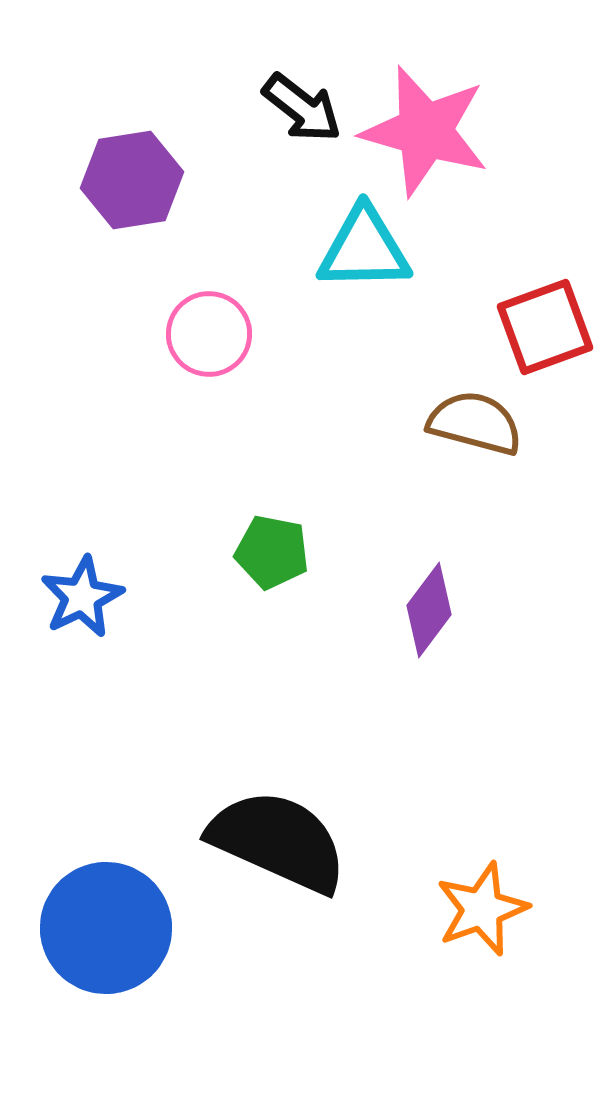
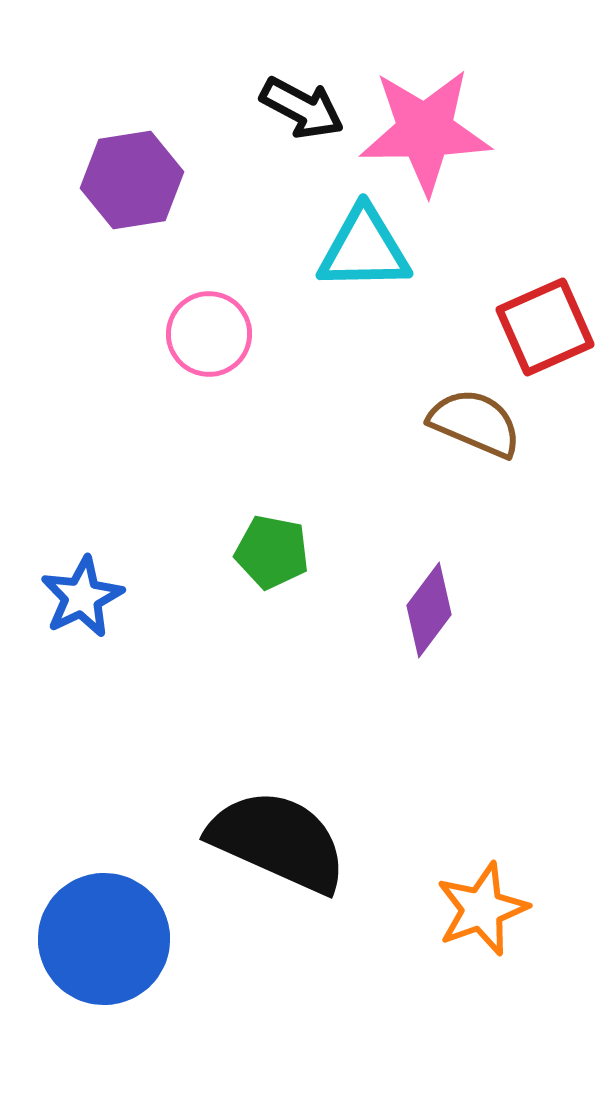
black arrow: rotated 10 degrees counterclockwise
pink star: rotated 17 degrees counterclockwise
red square: rotated 4 degrees counterclockwise
brown semicircle: rotated 8 degrees clockwise
blue circle: moved 2 px left, 11 px down
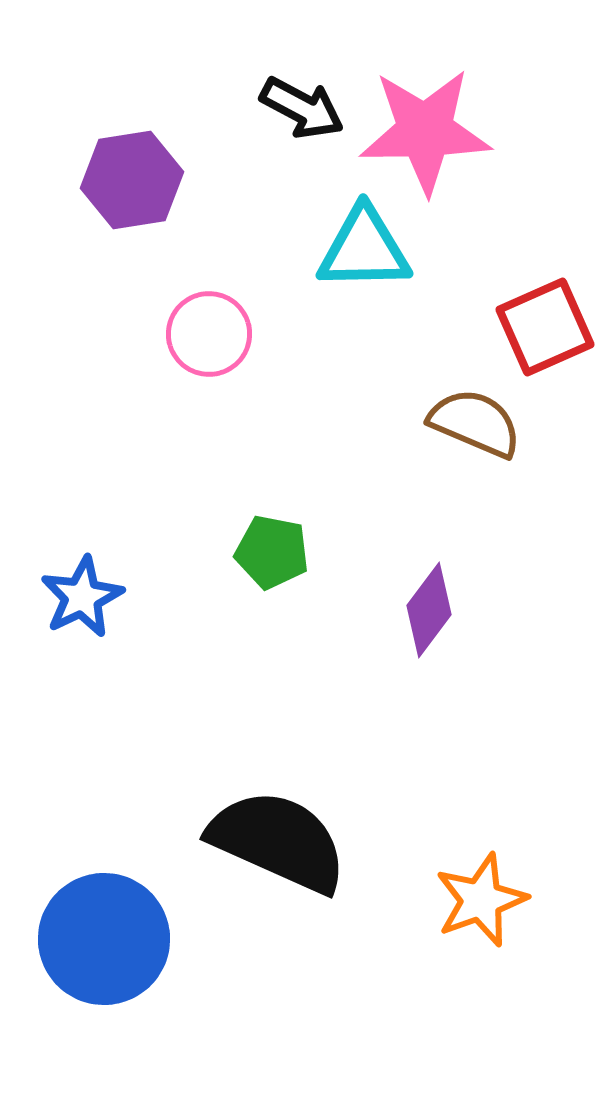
orange star: moved 1 px left, 9 px up
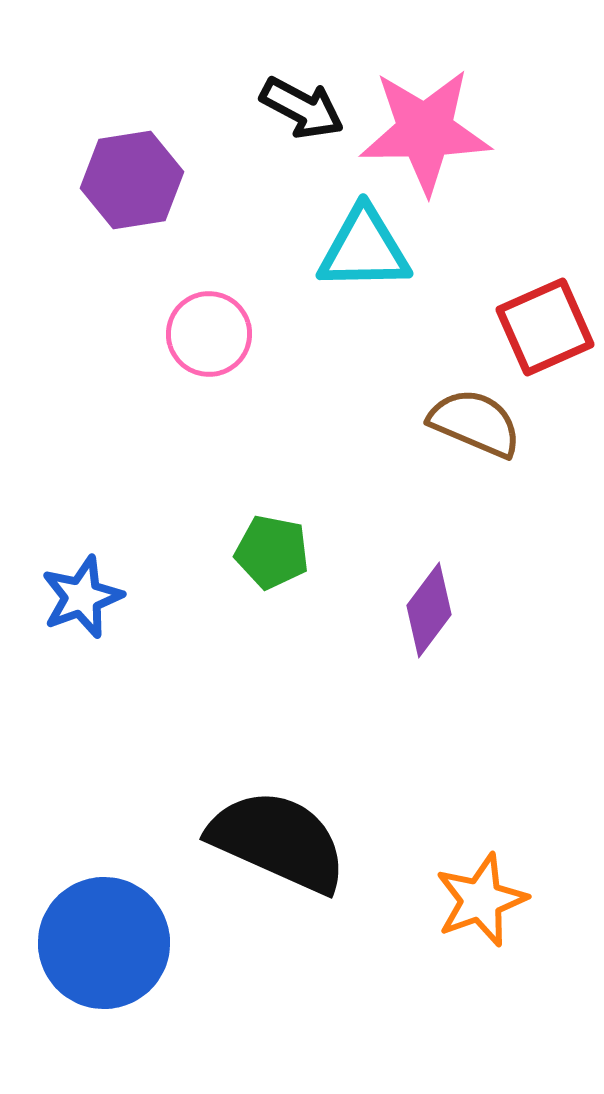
blue star: rotated 6 degrees clockwise
blue circle: moved 4 px down
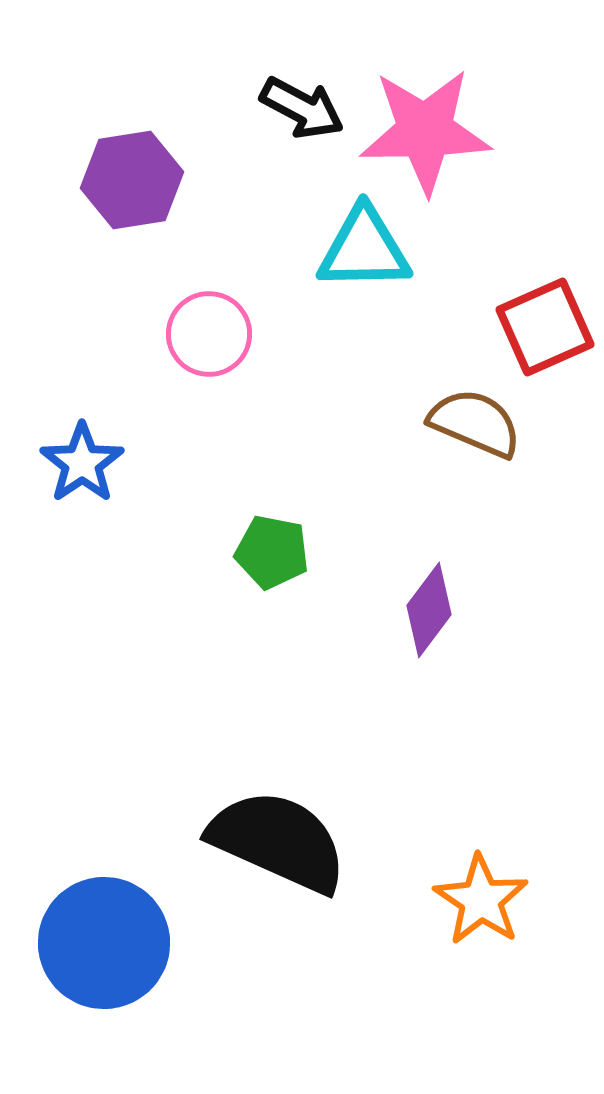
blue star: moved 134 px up; rotated 14 degrees counterclockwise
orange star: rotated 18 degrees counterclockwise
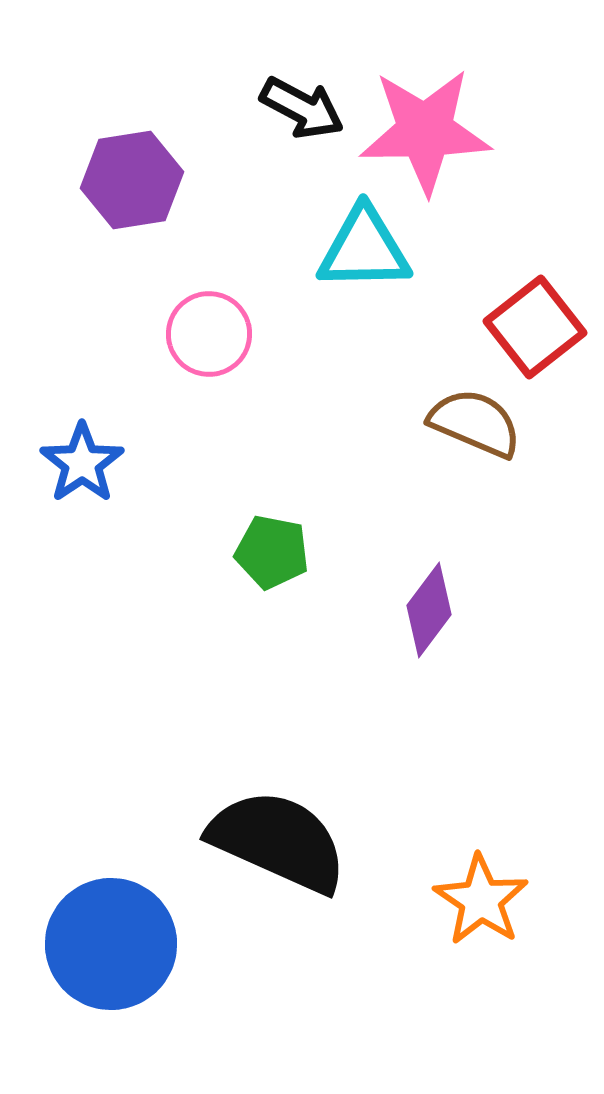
red square: moved 10 px left; rotated 14 degrees counterclockwise
blue circle: moved 7 px right, 1 px down
